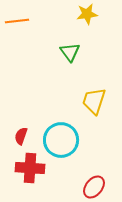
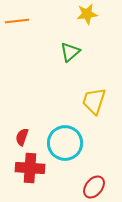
green triangle: rotated 25 degrees clockwise
red semicircle: moved 1 px right, 1 px down
cyan circle: moved 4 px right, 3 px down
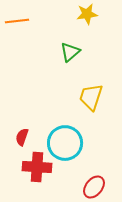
yellow trapezoid: moved 3 px left, 4 px up
red cross: moved 7 px right, 1 px up
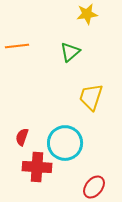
orange line: moved 25 px down
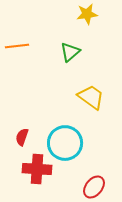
yellow trapezoid: rotated 108 degrees clockwise
red cross: moved 2 px down
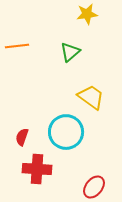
cyan circle: moved 1 px right, 11 px up
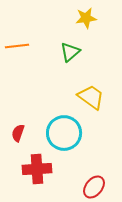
yellow star: moved 1 px left, 4 px down
cyan circle: moved 2 px left, 1 px down
red semicircle: moved 4 px left, 4 px up
red cross: rotated 8 degrees counterclockwise
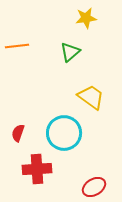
red ellipse: rotated 20 degrees clockwise
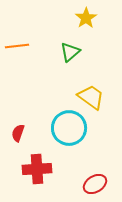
yellow star: rotated 25 degrees counterclockwise
cyan circle: moved 5 px right, 5 px up
red ellipse: moved 1 px right, 3 px up
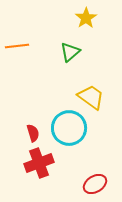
red semicircle: moved 15 px right; rotated 144 degrees clockwise
red cross: moved 2 px right, 6 px up; rotated 16 degrees counterclockwise
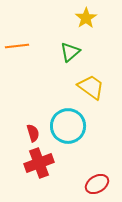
yellow trapezoid: moved 10 px up
cyan circle: moved 1 px left, 2 px up
red ellipse: moved 2 px right
